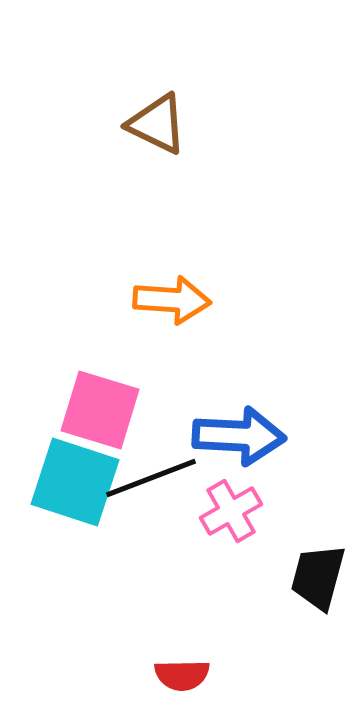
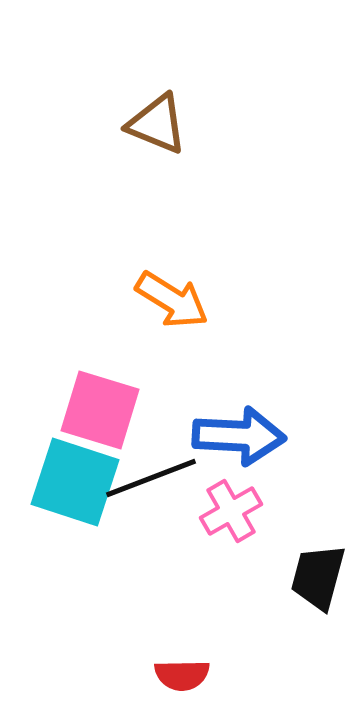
brown triangle: rotated 4 degrees counterclockwise
orange arrow: rotated 28 degrees clockwise
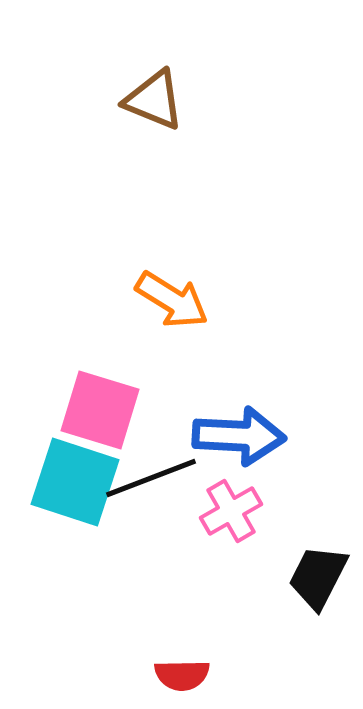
brown triangle: moved 3 px left, 24 px up
black trapezoid: rotated 12 degrees clockwise
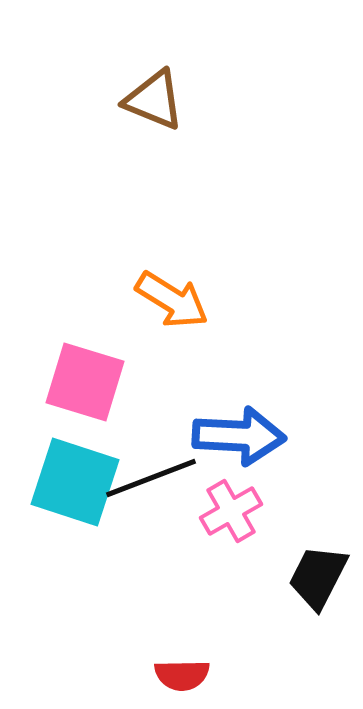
pink square: moved 15 px left, 28 px up
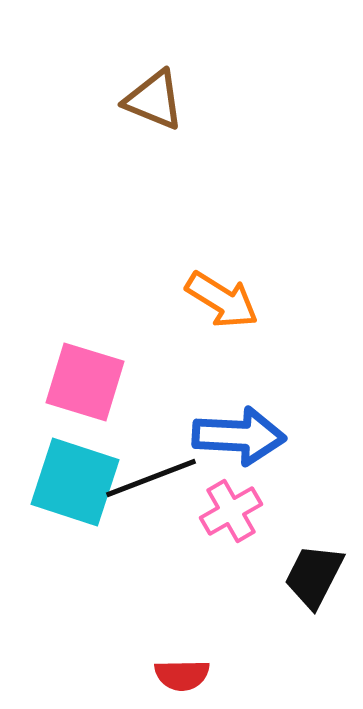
orange arrow: moved 50 px right
black trapezoid: moved 4 px left, 1 px up
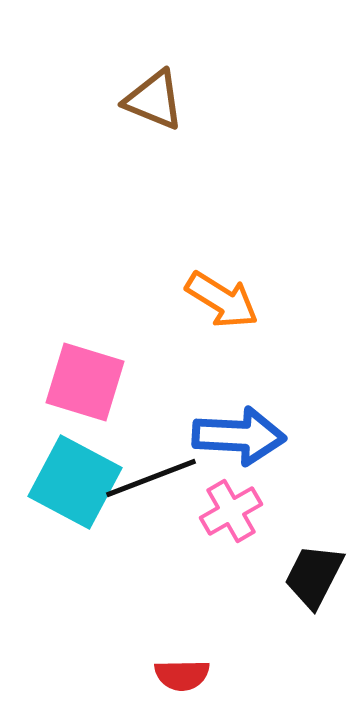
cyan square: rotated 10 degrees clockwise
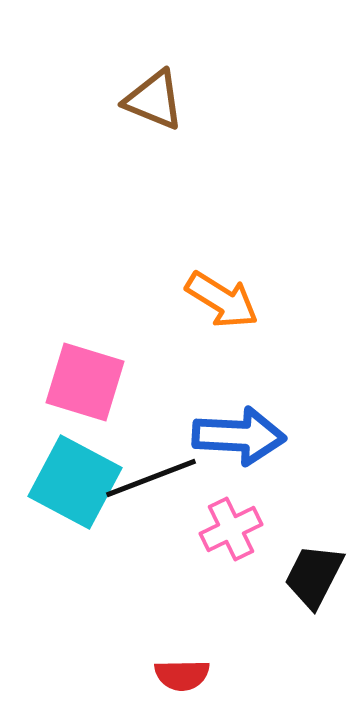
pink cross: moved 18 px down; rotated 4 degrees clockwise
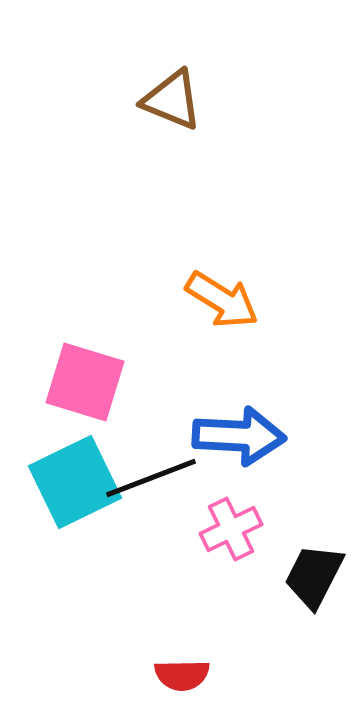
brown triangle: moved 18 px right
cyan square: rotated 36 degrees clockwise
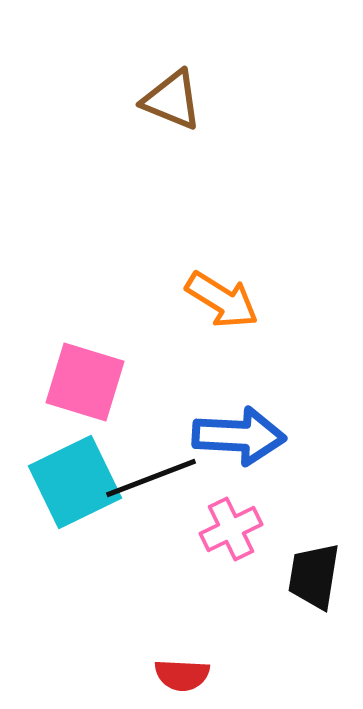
black trapezoid: rotated 18 degrees counterclockwise
red semicircle: rotated 4 degrees clockwise
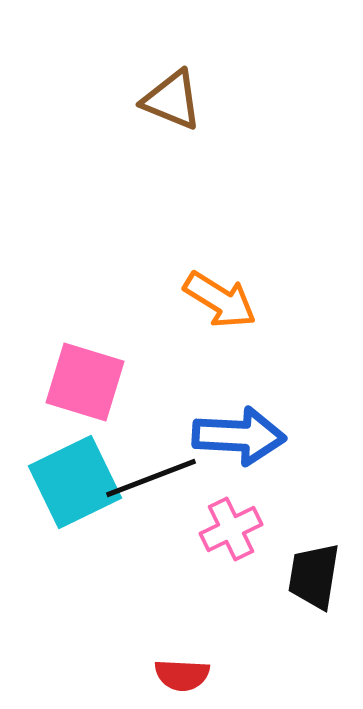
orange arrow: moved 2 px left
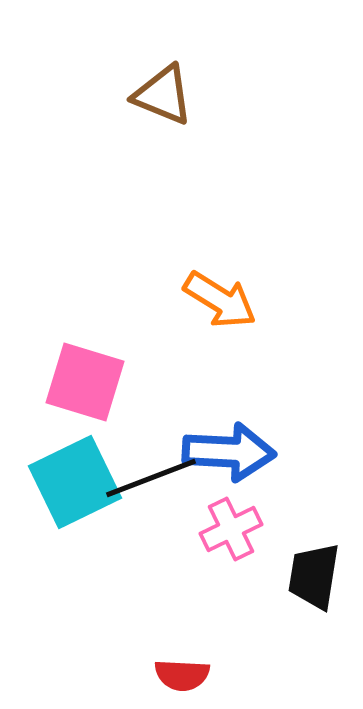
brown triangle: moved 9 px left, 5 px up
blue arrow: moved 10 px left, 16 px down
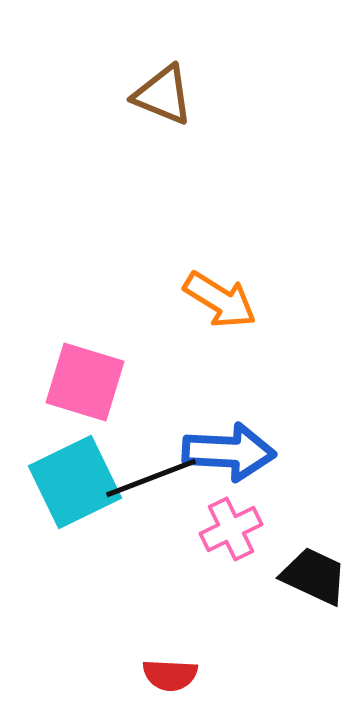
black trapezoid: rotated 106 degrees clockwise
red semicircle: moved 12 px left
